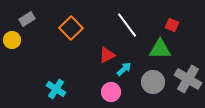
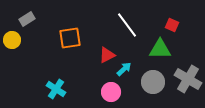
orange square: moved 1 px left, 10 px down; rotated 35 degrees clockwise
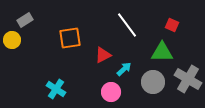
gray rectangle: moved 2 px left, 1 px down
green triangle: moved 2 px right, 3 px down
red triangle: moved 4 px left
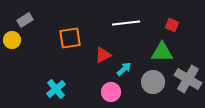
white line: moved 1 px left, 2 px up; rotated 60 degrees counterclockwise
cyan cross: rotated 18 degrees clockwise
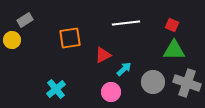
green triangle: moved 12 px right, 2 px up
gray cross: moved 1 px left, 4 px down; rotated 12 degrees counterclockwise
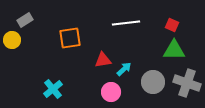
red triangle: moved 5 px down; rotated 18 degrees clockwise
cyan cross: moved 3 px left
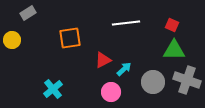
gray rectangle: moved 3 px right, 7 px up
red triangle: rotated 18 degrees counterclockwise
gray cross: moved 3 px up
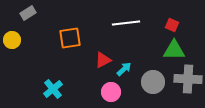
gray cross: moved 1 px right, 1 px up; rotated 16 degrees counterclockwise
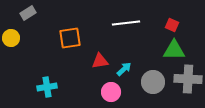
yellow circle: moved 1 px left, 2 px up
red triangle: moved 3 px left, 1 px down; rotated 18 degrees clockwise
cyan cross: moved 6 px left, 2 px up; rotated 30 degrees clockwise
